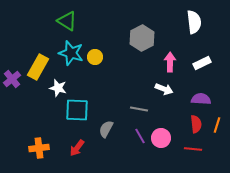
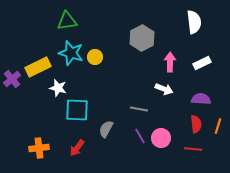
green triangle: rotated 40 degrees counterclockwise
yellow rectangle: rotated 35 degrees clockwise
orange line: moved 1 px right, 1 px down
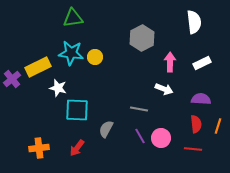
green triangle: moved 6 px right, 3 px up
cyan star: rotated 10 degrees counterclockwise
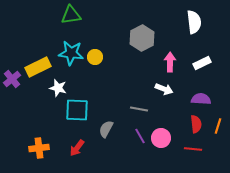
green triangle: moved 2 px left, 3 px up
